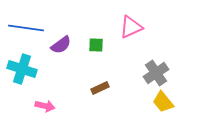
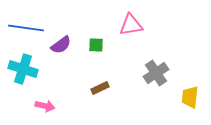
pink triangle: moved 2 px up; rotated 15 degrees clockwise
cyan cross: moved 1 px right
yellow trapezoid: moved 27 px right, 5 px up; rotated 45 degrees clockwise
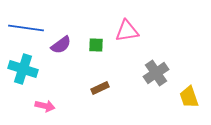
pink triangle: moved 4 px left, 6 px down
yellow trapezoid: moved 1 px left; rotated 25 degrees counterclockwise
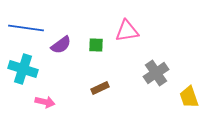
pink arrow: moved 4 px up
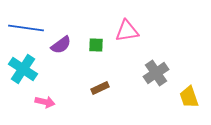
cyan cross: rotated 16 degrees clockwise
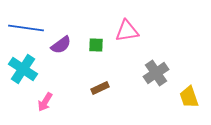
pink arrow: rotated 108 degrees clockwise
